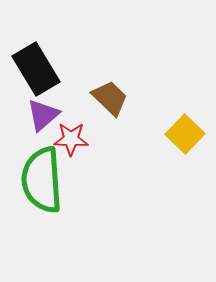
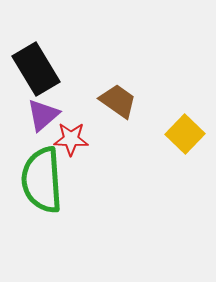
brown trapezoid: moved 8 px right, 3 px down; rotated 9 degrees counterclockwise
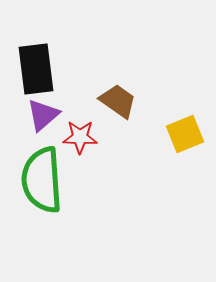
black rectangle: rotated 24 degrees clockwise
yellow square: rotated 24 degrees clockwise
red star: moved 9 px right, 2 px up
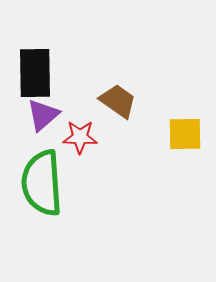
black rectangle: moved 1 px left, 4 px down; rotated 6 degrees clockwise
yellow square: rotated 21 degrees clockwise
green semicircle: moved 3 px down
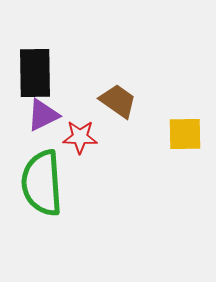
purple triangle: rotated 15 degrees clockwise
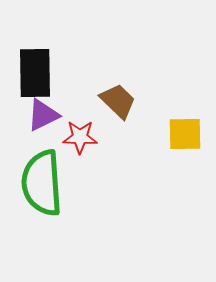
brown trapezoid: rotated 9 degrees clockwise
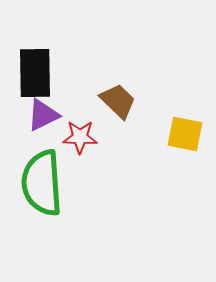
yellow square: rotated 12 degrees clockwise
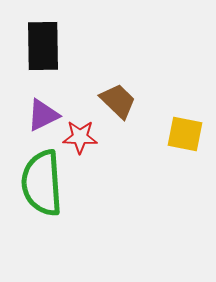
black rectangle: moved 8 px right, 27 px up
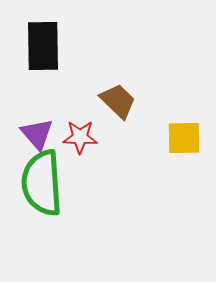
purple triangle: moved 6 px left, 19 px down; rotated 45 degrees counterclockwise
yellow square: moved 1 px left, 4 px down; rotated 12 degrees counterclockwise
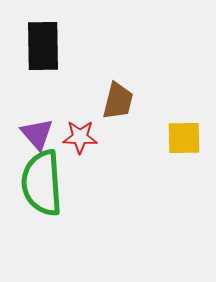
brown trapezoid: rotated 60 degrees clockwise
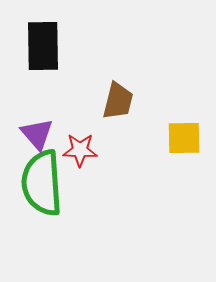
red star: moved 13 px down
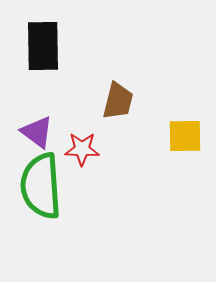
purple triangle: moved 2 px up; rotated 12 degrees counterclockwise
yellow square: moved 1 px right, 2 px up
red star: moved 2 px right, 1 px up
green semicircle: moved 1 px left, 3 px down
